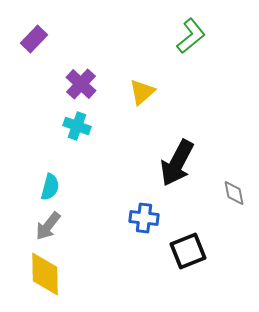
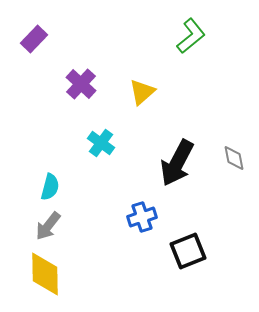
cyan cross: moved 24 px right, 17 px down; rotated 16 degrees clockwise
gray diamond: moved 35 px up
blue cross: moved 2 px left, 1 px up; rotated 24 degrees counterclockwise
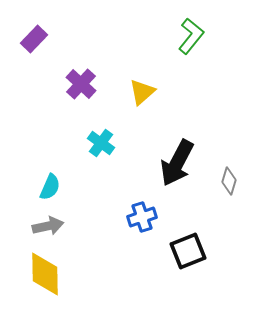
green L-shape: rotated 12 degrees counterclockwise
gray diamond: moved 5 px left, 23 px down; rotated 28 degrees clockwise
cyan semicircle: rotated 8 degrees clockwise
gray arrow: rotated 140 degrees counterclockwise
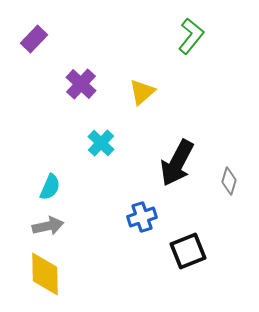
cyan cross: rotated 8 degrees clockwise
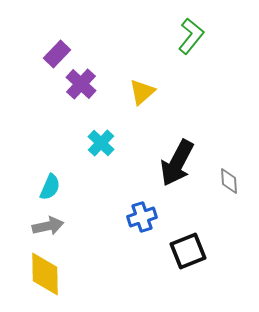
purple rectangle: moved 23 px right, 15 px down
gray diamond: rotated 20 degrees counterclockwise
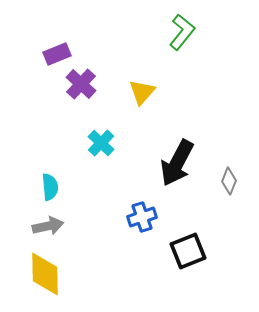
green L-shape: moved 9 px left, 4 px up
purple rectangle: rotated 24 degrees clockwise
yellow triangle: rotated 8 degrees counterclockwise
gray diamond: rotated 24 degrees clockwise
cyan semicircle: rotated 28 degrees counterclockwise
